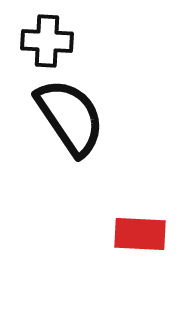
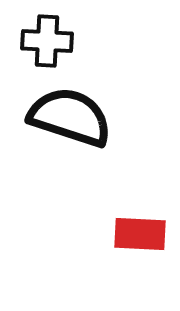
black semicircle: rotated 38 degrees counterclockwise
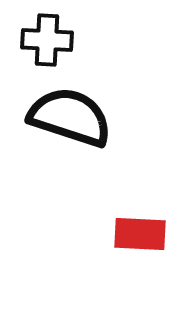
black cross: moved 1 px up
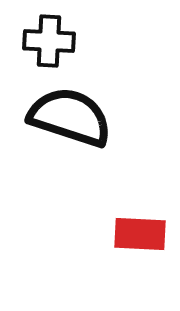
black cross: moved 2 px right, 1 px down
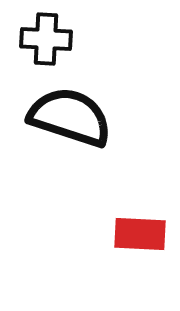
black cross: moved 3 px left, 2 px up
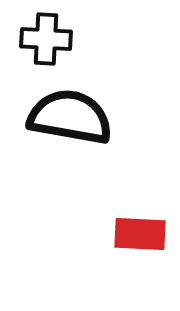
black semicircle: rotated 8 degrees counterclockwise
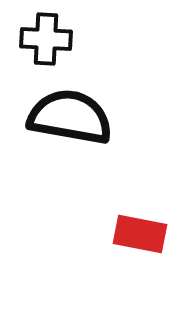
red rectangle: rotated 8 degrees clockwise
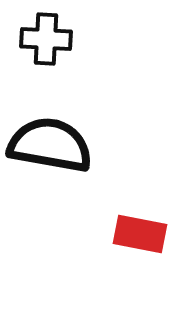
black semicircle: moved 20 px left, 28 px down
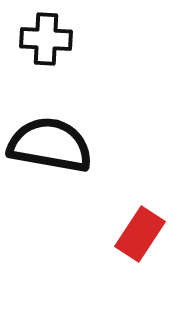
red rectangle: rotated 68 degrees counterclockwise
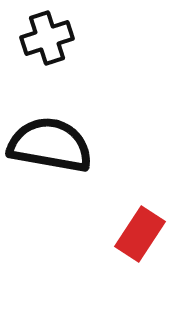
black cross: moved 1 px right, 1 px up; rotated 21 degrees counterclockwise
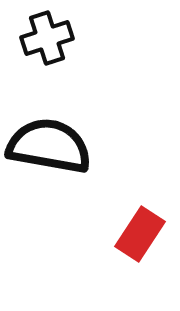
black semicircle: moved 1 px left, 1 px down
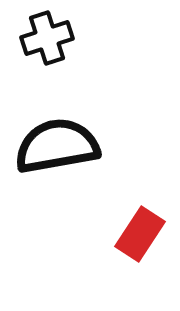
black semicircle: moved 8 px right; rotated 20 degrees counterclockwise
